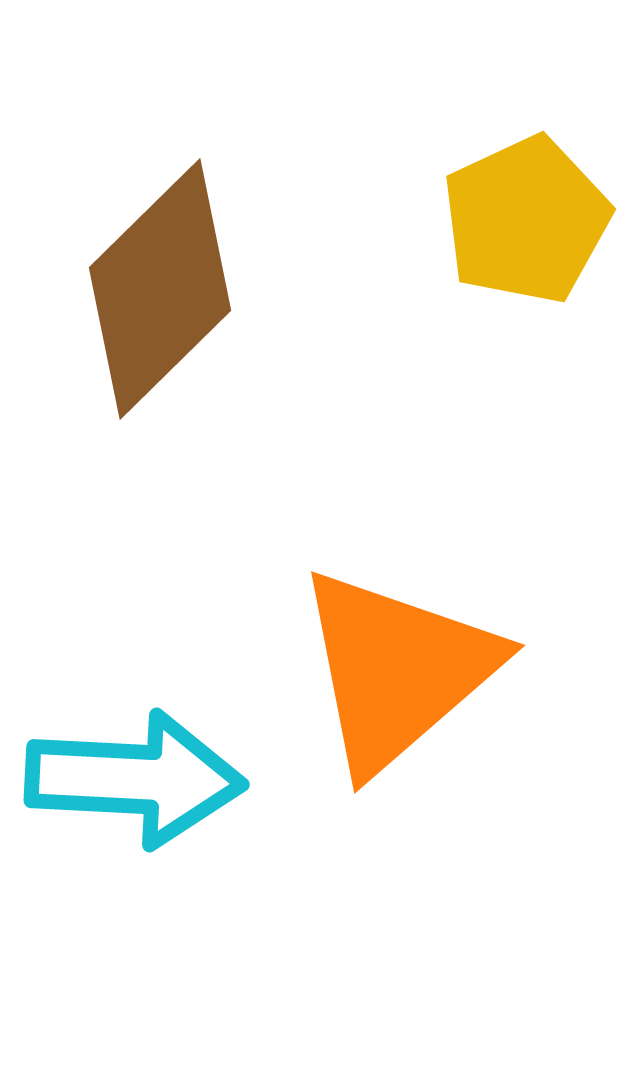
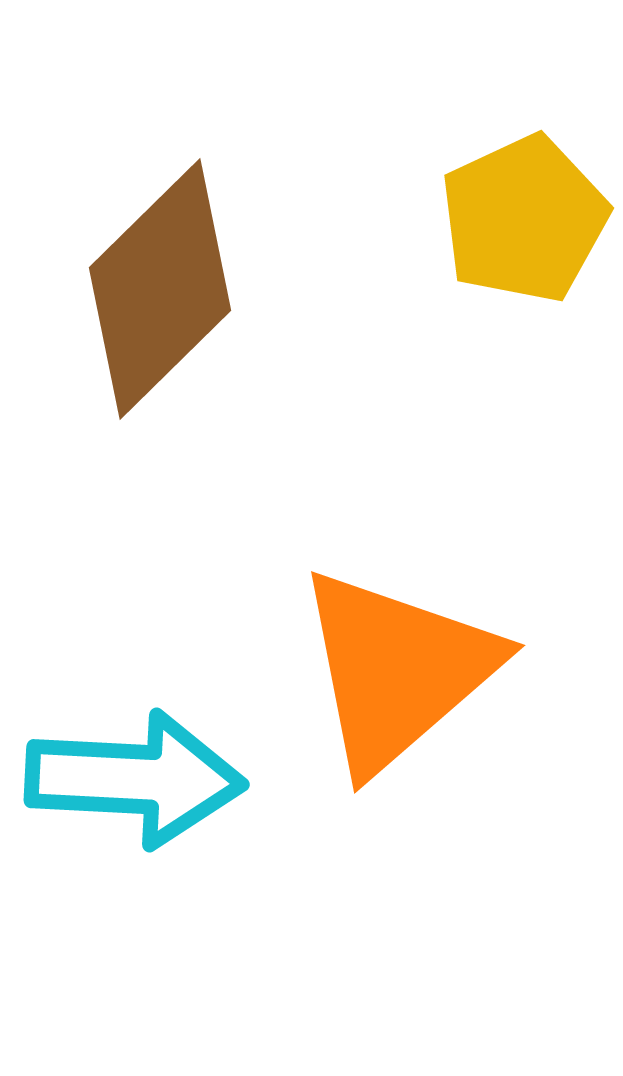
yellow pentagon: moved 2 px left, 1 px up
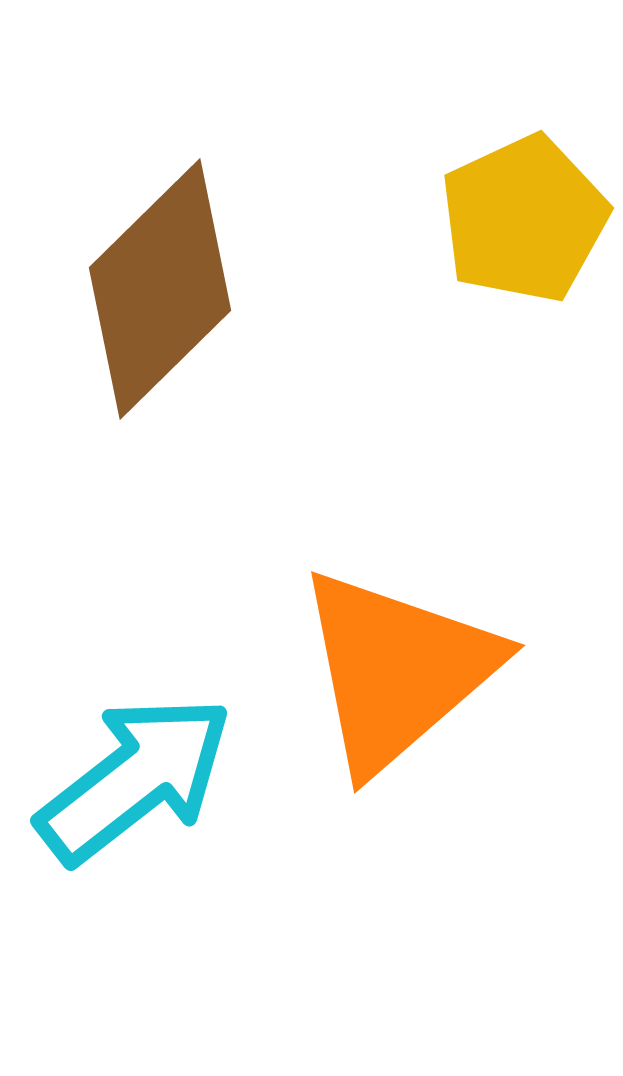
cyan arrow: rotated 41 degrees counterclockwise
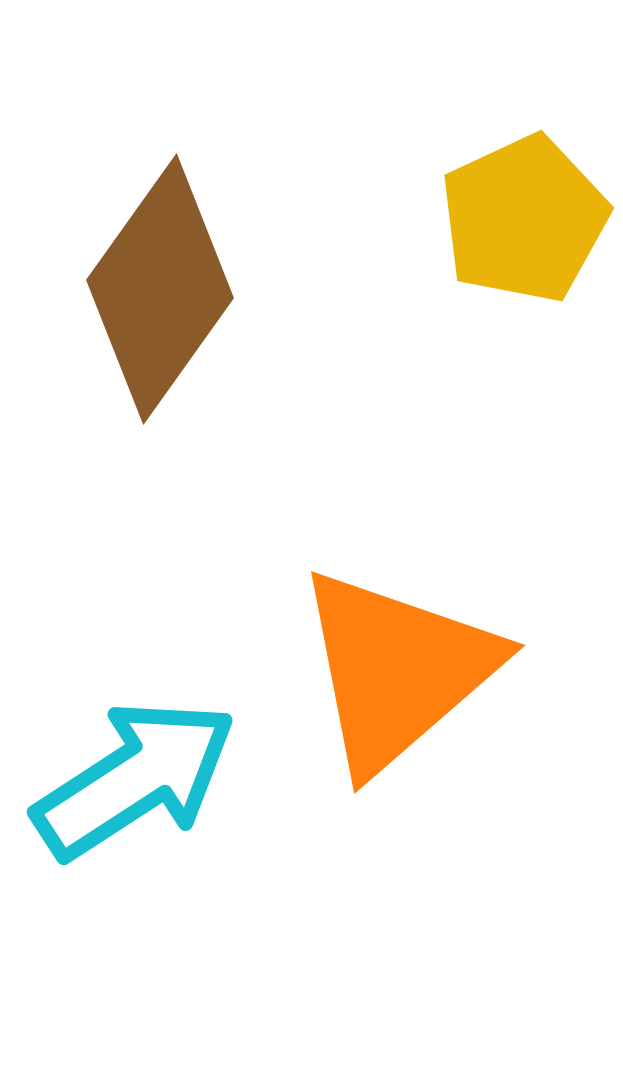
brown diamond: rotated 10 degrees counterclockwise
cyan arrow: rotated 5 degrees clockwise
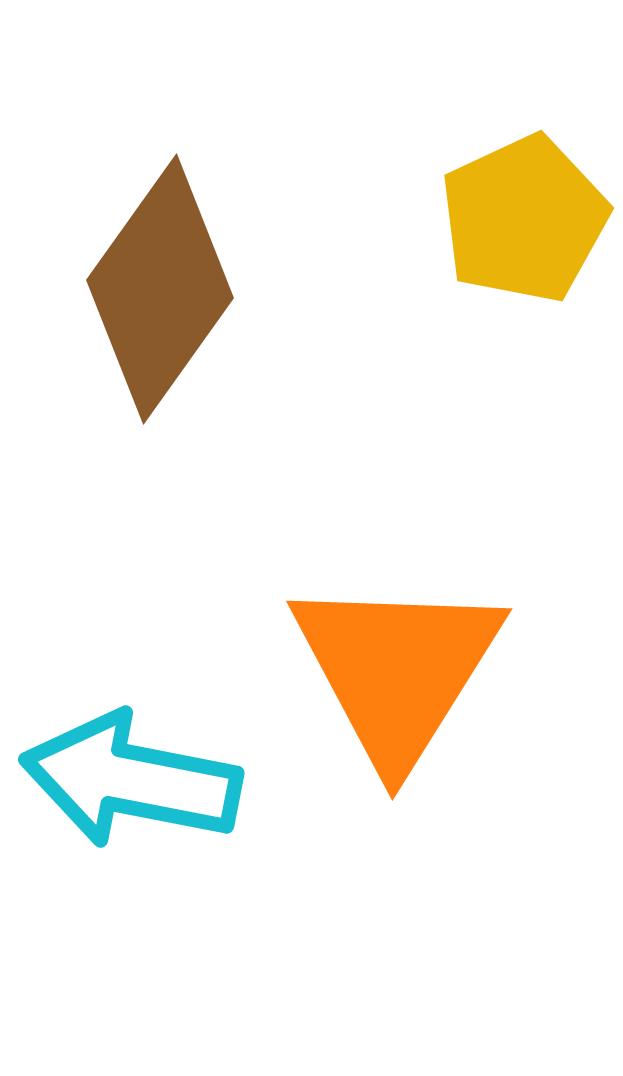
orange triangle: rotated 17 degrees counterclockwise
cyan arrow: moved 4 px left, 1 px down; rotated 136 degrees counterclockwise
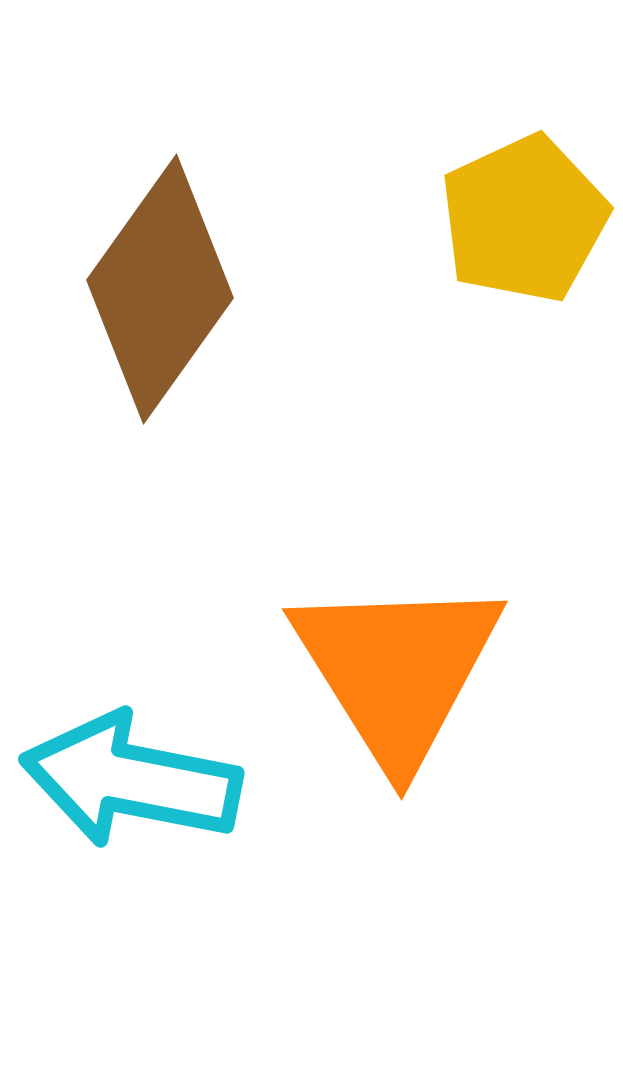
orange triangle: rotated 4 degrees counterclockwise
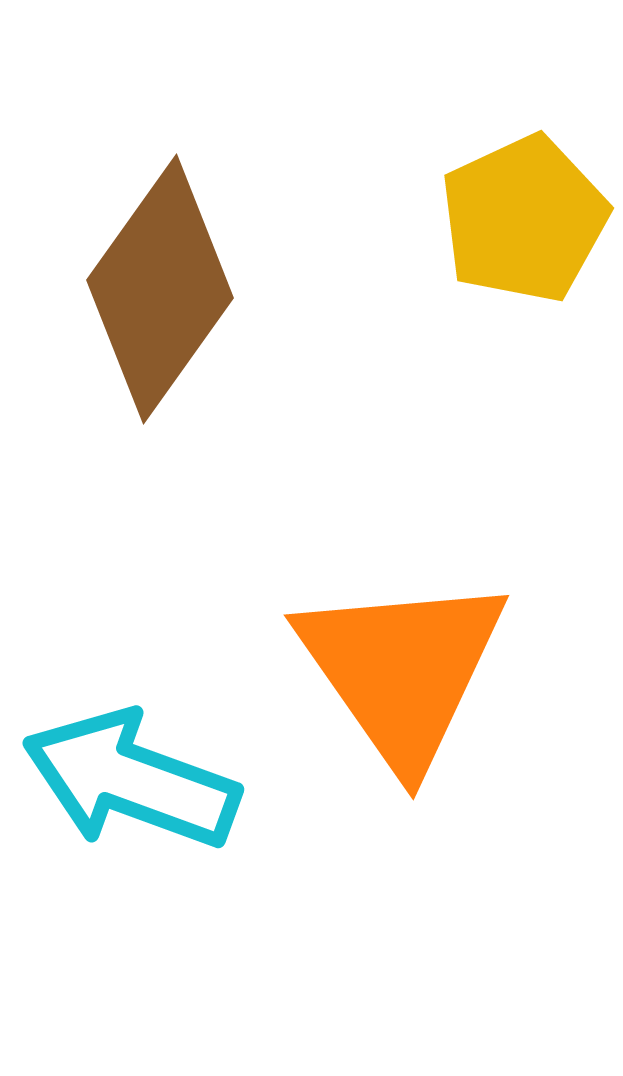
orange triangle: moved 5 px right; rotated 3 degrees counterclockwise
cyan arrow: rotated 9 degrees clockwise
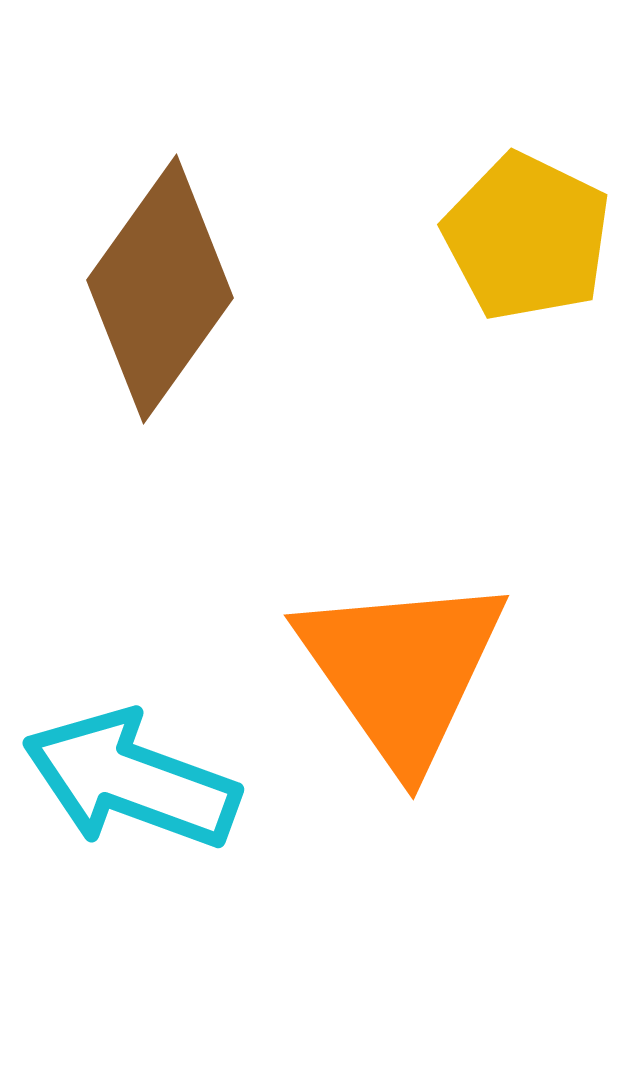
yellow pentagon: moved 3 px right, 18 px down; rotated 21 degrees counterclockwise
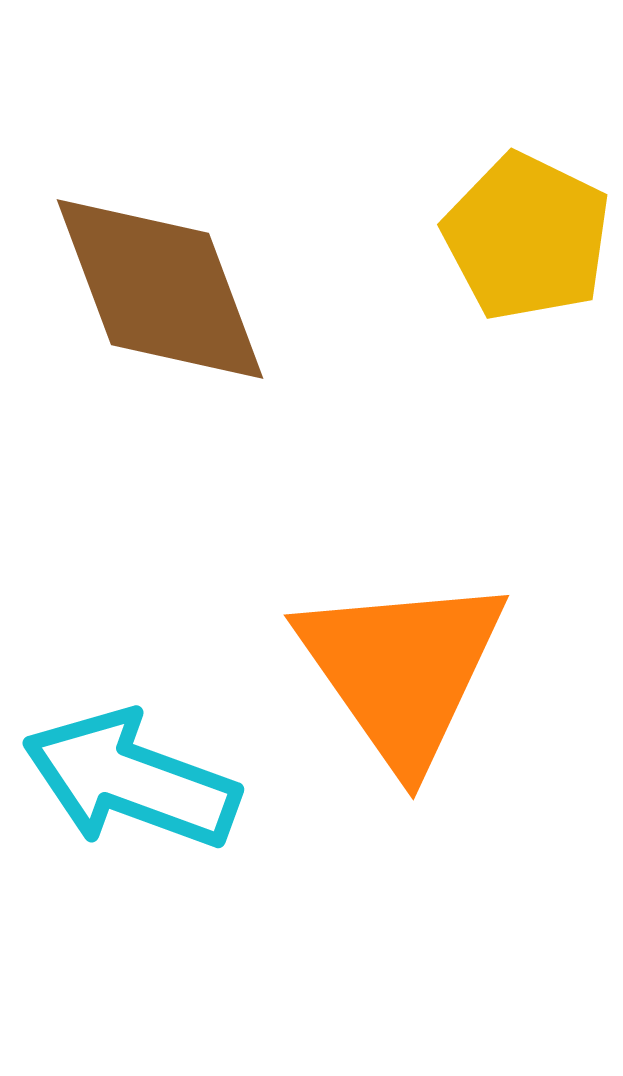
brown diamond: rotated 56 degrees counterclockwise
